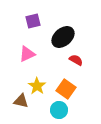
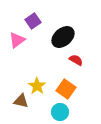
purple square: rotated 21 degrees counterclockwise
pink triangle: moved 10 px left, 14 px up; rotated 12 degrees counterclockwise
cyan circle: moved 1 px right, 2 px down
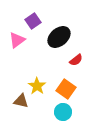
black ellipse: moved 4 px left
red semicircle: rotated 112 degrees clockwise
cyan circle: moved 3 px right
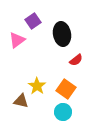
black ellipse: moved 3 px right, 3 px up; rotated 60 degrees counterclockwise
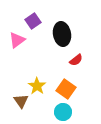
brown triangle: rotated 42 degrees clockwise
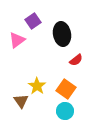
cyan circle: moved 2 px right, 1 px up
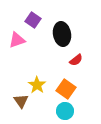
purple square: moved 1 px up; rotated 21 degrees counterclockwise
pink triangle: rotated 18 degrees clockwise
yellow star: moved 1 px up
